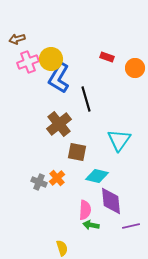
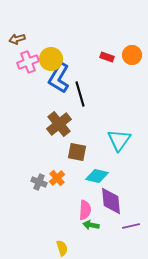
orange circle: moved 3 px left, 13 px up
black line: moved 6 px left, 5 px up
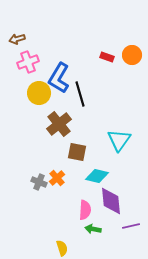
yellow circle: moved 12 px left, 34 px down
green arrow: moved 2 px right, 4 px down
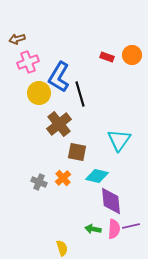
blue L-shape: moved 1 px up
orange cross: moved 6 px right
pink semicircle: moved 29 px right, 19 px down
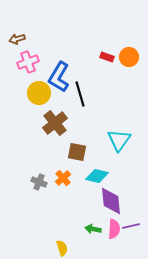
orange circle: moved 3 px left, 2 px down
brown cross: moved 4 px left, 1 px up
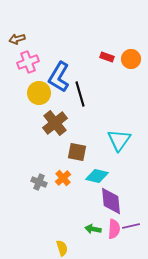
orange circle: moved 2 px right, 2 px down
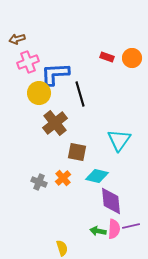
orange circle: moved 1 px right, 1 px up
blue L-shape: moved 4 px left, 3 px up; rotated 56 degrees clockwise
green arrow: moved 5 px right, 2 px down
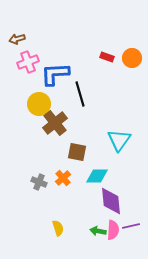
yellow circle: moved 11 px down
cyan diamond: rotated 15 degrees counterclockwise
pink semicircle: moved 1 px left, 1 px down
yellow semicircle: moved 4 px left, 20 px up
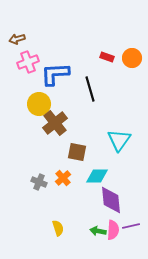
black line: moved 10 px right, 5 px up
purple diamond: moved 1 px up
